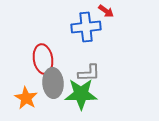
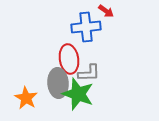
red ellipse: moved 26 px right
gray ellipse: moved 5 px right
green star: moved 3 px left; rotated 20 degrees clockwise
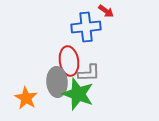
red ellipse: moved 2 px down
gray ellipse: moved 1 px left, 1 px up
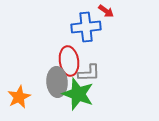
orange star: moved 7 px left, 1 px up; rotated 15 degrees clockwise
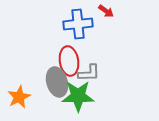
blue cross: moved 8 px left, 3 px up
gray ellipse: rotated 12 degrees counterclockwise
green star: moved 2 px down; rotated 20 degrees counterclockwise
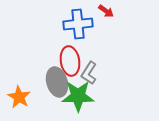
red ellipse: moved 1 px right
gray L-shape: rotated 125 degrees clockwise
orange star: rotated 15 degrees counterclockwise
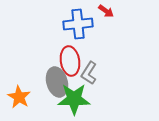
green star: moved 4 px left, 3 px down
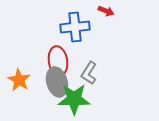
red arrow: rotated 14 degrees counterclockwise
blue cross: moved 3 px left, 3 px down
red ellipse: moved 12 px left
orange star: moved 17 px up
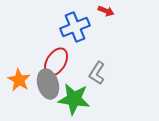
blue cross: rotated 16 degrees counterclockwise
red ellipse: moved 2 px left, 1 px down; rotated 40 degrees clockwise
gray L-shape: moved 8 px right
gray ellipse: moved 9 px left, 2 px down
green star: rotated 8 degrees clockwise
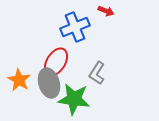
gray ellipse: moved 1 px right, 1 px up
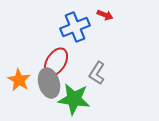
red arrow: moved 1 px left, 4 px down
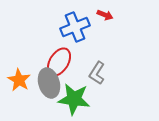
red ellipse: moved 3 px right
